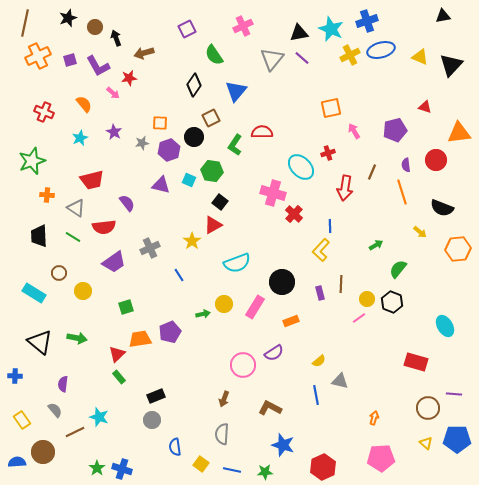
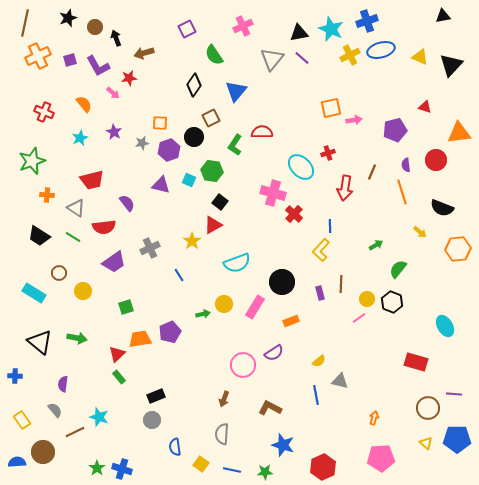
pink arrow at (354, 131): moved 11 px up; rotated 112 degrees clockwise
black trapezoid at (39, 236): rotated 55 degrees counterclockwise
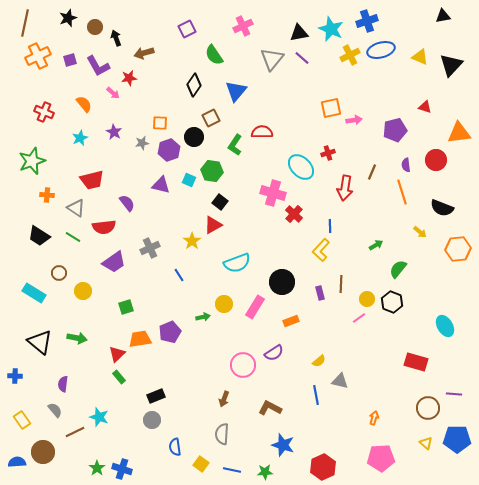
green arrow at (203, 314): moved 3 px down
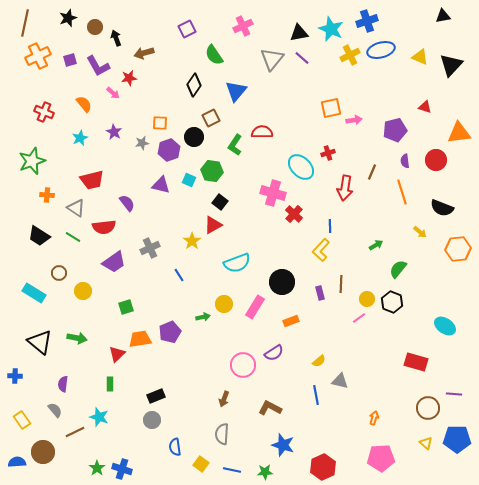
purple semicircle at (406, 165): moved 1 px left, 4 px up
cyan ellipse at (445, 326): rotated 25 degrees counterclockwise
green rectangle at (119, 377): moved 9 px left, 7 px down; rotated 40 degrees clockwise
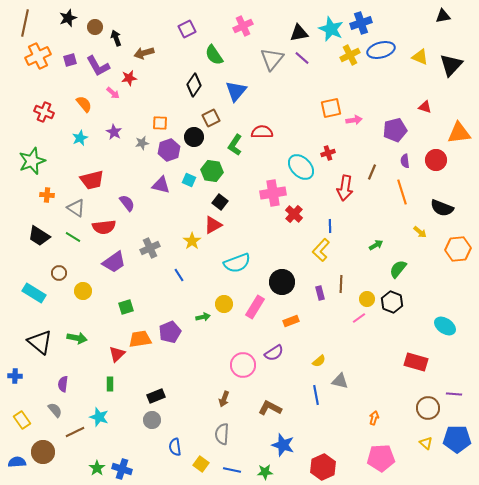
blue cross at (367, 21): moved 6 px left, 2 px down
pink cross at (273, 193): rotated 25 degrees counterclockwise
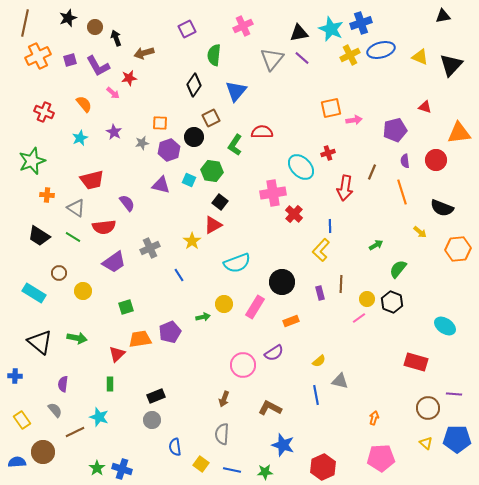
green semicircle at (214, 55): rotated 40 degrees clockwise
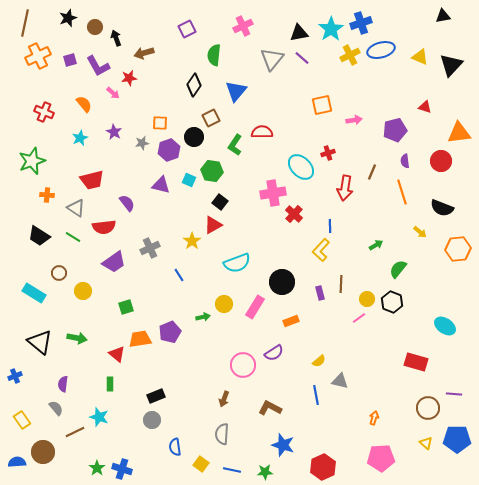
cyan star at (331, 29): rotated 15 degrees clockwise
orange square at (331, 108): moved 9 px left, 3 px up
red circle at (436, 160): moved 5 px right, 1 px down
red triangle at (117, 354): rotated 36 degrees counterclockwise
blue cross at (15, 376): rotated 24 degrees counterclockwise
gray semicircle at (55, 410): moved 1 px right, 2 px up
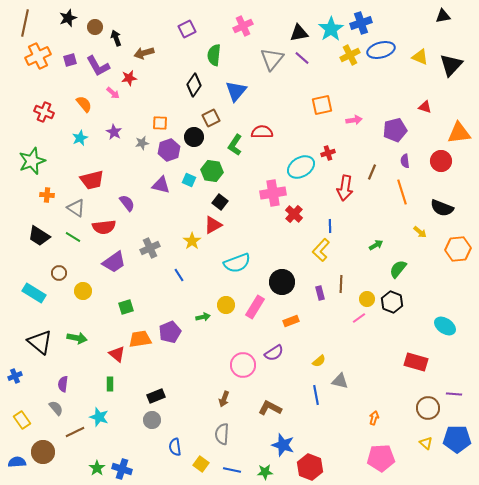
cyan ellipse at (301, 167): rotated 76 degrees counterclockwise
yellow circle at (224, 304): moved 2 px right, 1 px down
red hexagon at (323, 467): moved 13 px left; rotated 15 degrees counterclockwise
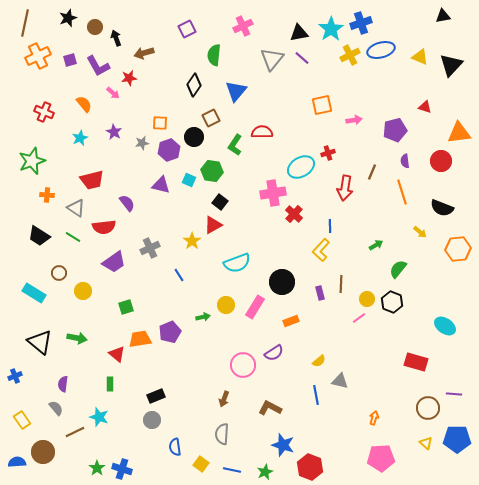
green star at (265, 472): rotated 21 degrees counterclockwise
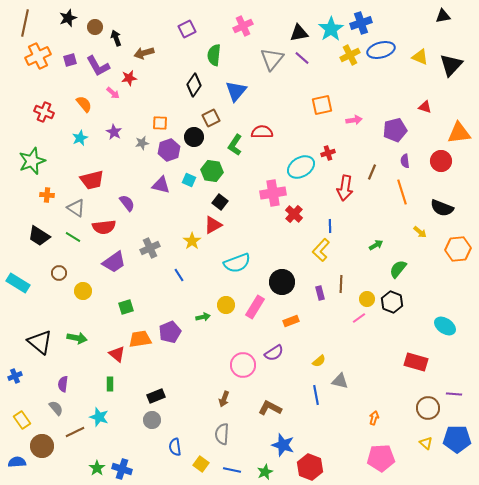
cyan rectangle at (34, 293): moved 16 px left, 10 px up
brown circle at (43, 452): moved 1 px left, 6 px up
